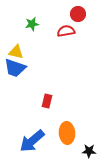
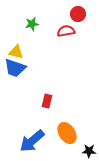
orange ellipse: rotated 30 degrees counterclockwise
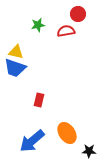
green star: moved 6 px right, 1 px down
red rectangle: moved 8 px left, 1 px up
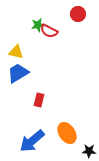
red semicircle: moved 17 px left; rotated 144 degrees counterclockwise
blue trapezoid: moved 3 px right, 5 px down; rotated 130 degrees clockwise
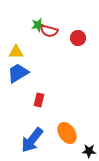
red circle: moved 24 px down
red semicircle: rotated 12 degrees counterclockwise
yellow triangle: rotated 14 degrees counterclockwise
blue arrow: moved 1 px up; rotated 12 degrees counterclockwise
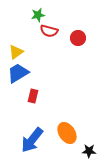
green star: moved 10 px up
yellow triangle: rotated 35 degrees counterclockwise
red rectangle: moved 6 px left, 4 px up
